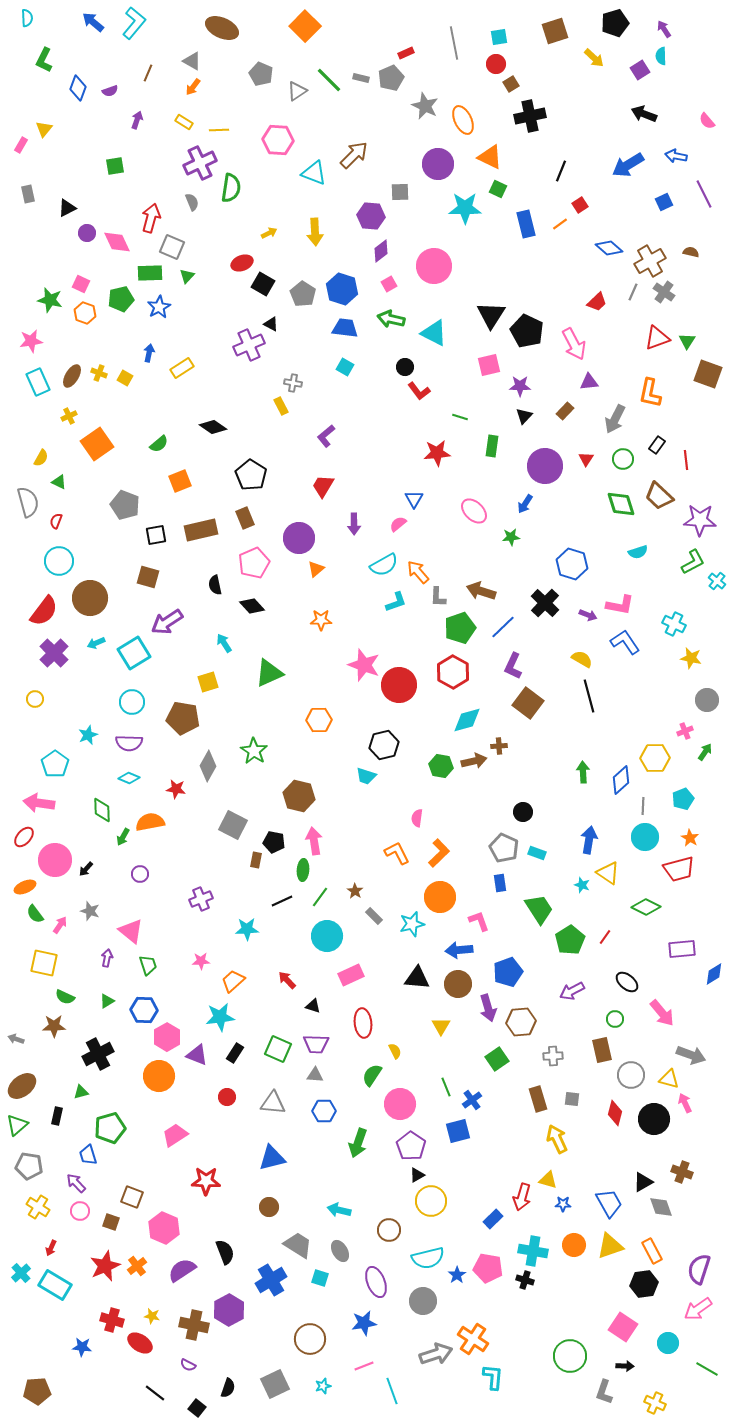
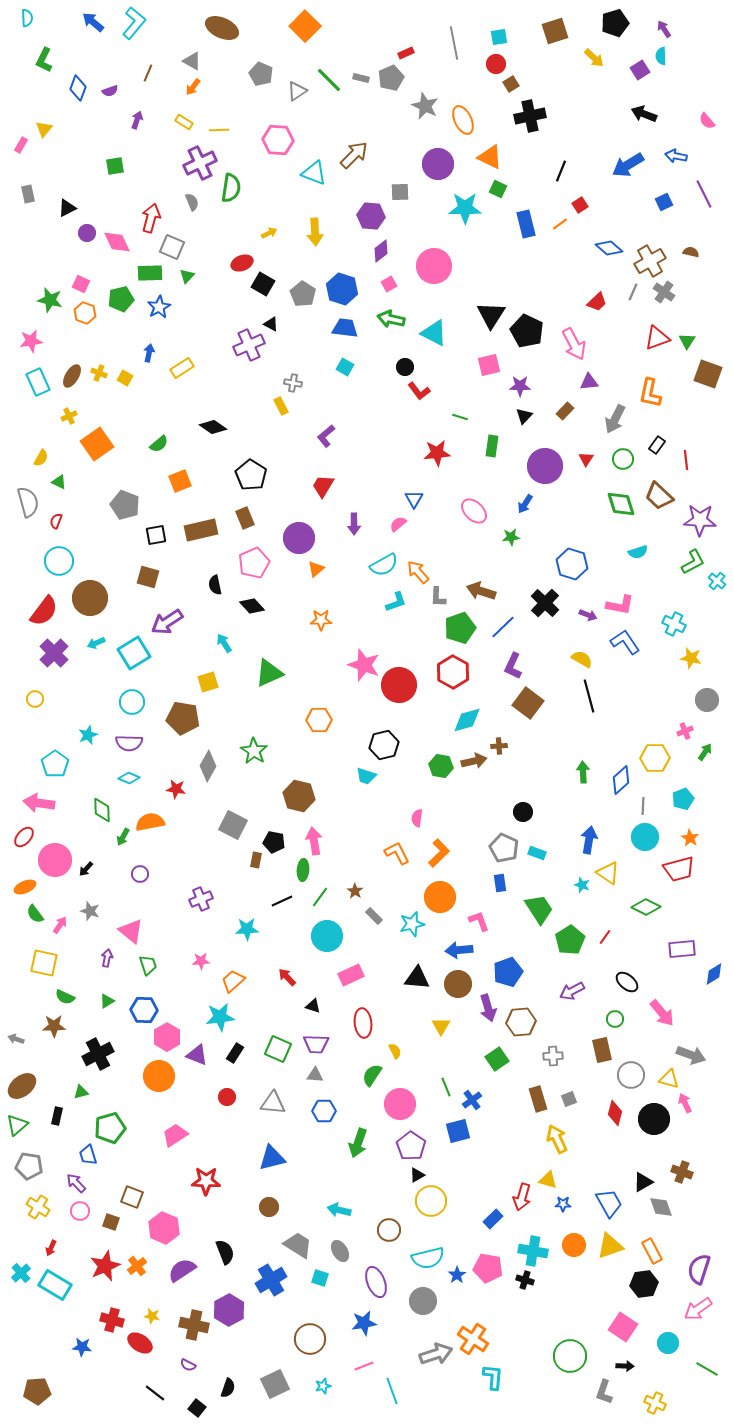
red arrow at (287, 980): moved 3 px up
gray square at (572, 1099): moved 3 px left; rotated 28 degrees counterclockwise
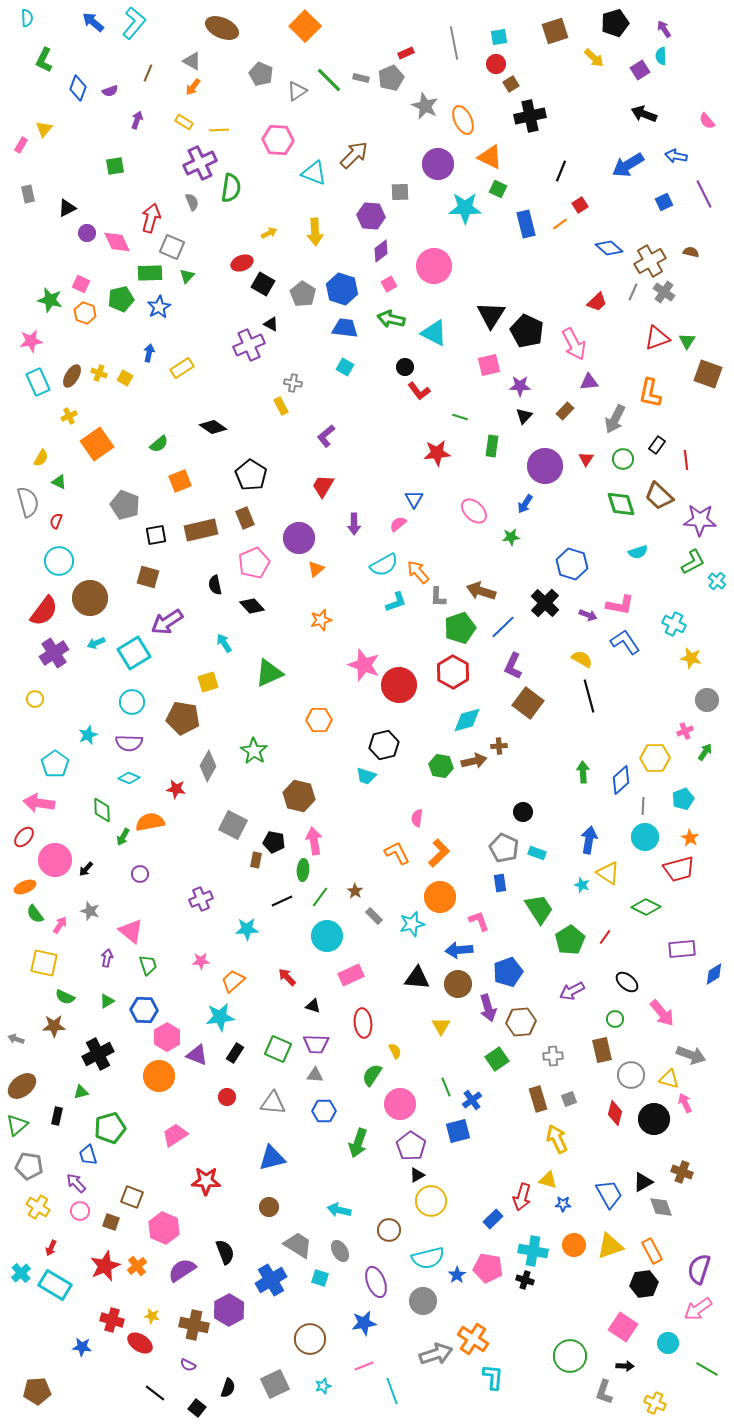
orange star at (321, 620): rotated 15 degrees counterclockwise
purple cross at (54, 653): rotated 12 degrees clockwise
blue trapezoid at (609, 1203): moved 9 px up
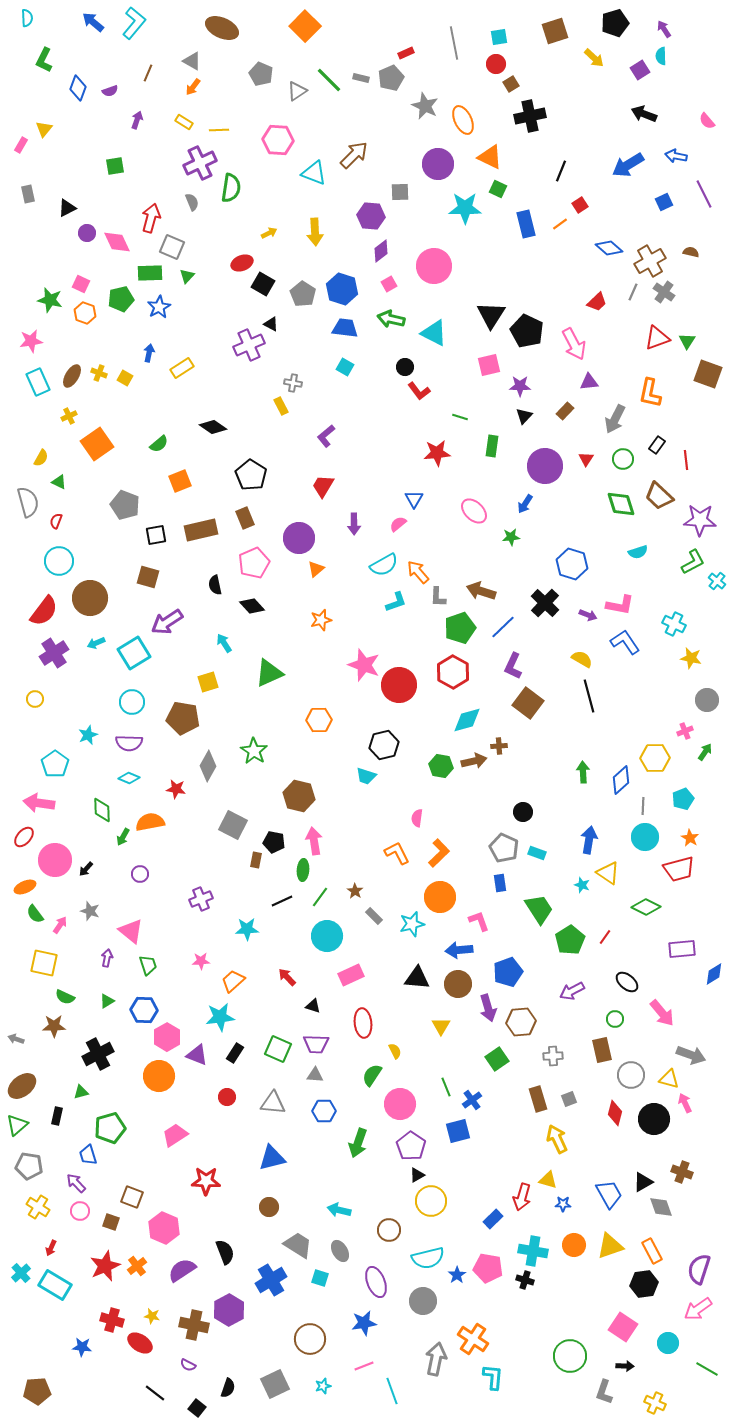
gray arrow at (436, 1354): moved 5 px down; rotated 60 degrees counterclockwise
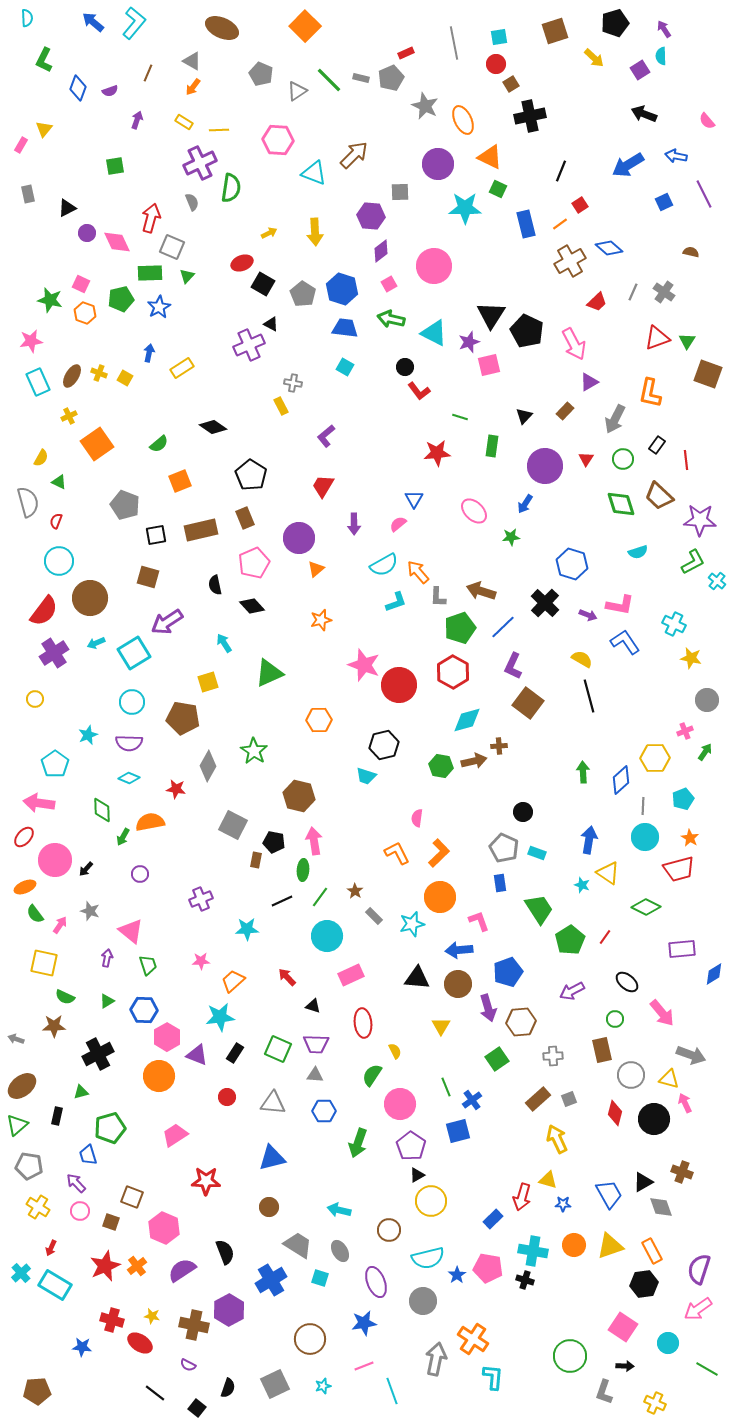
brown cross at (650, 261): moved 80 px left
purple triangle at (589, 382): rotated 24 degrees counterclockwise
purple star at (520, 386): moved 51 px left, 44 px up; rotated 20 degrees counterclockwise
brown rectangle at (538, 1099): rotated 65 degrees clockwise
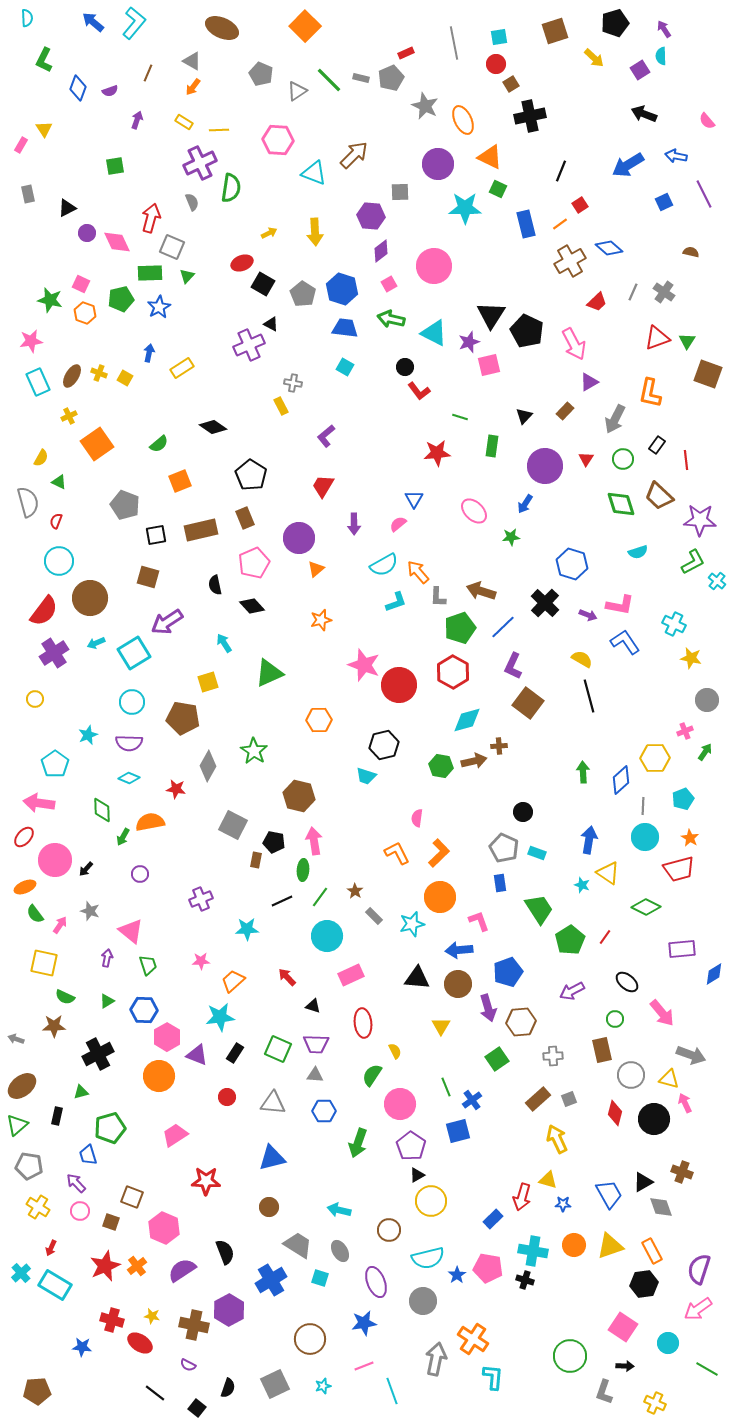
yellow triangle at (44, 129): rotated 12 degrees counterclockwise
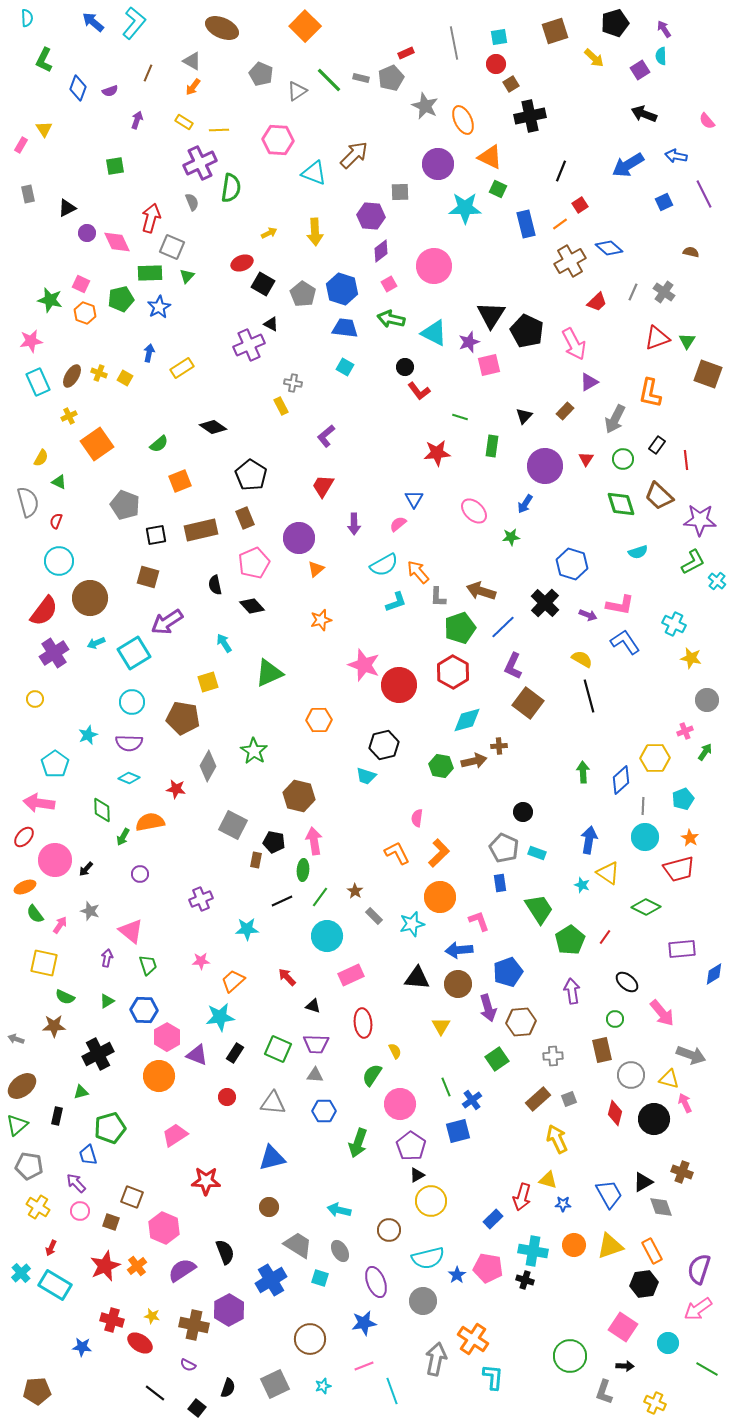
purple arrow at (572, 991): rotated 110 degrees clockwise
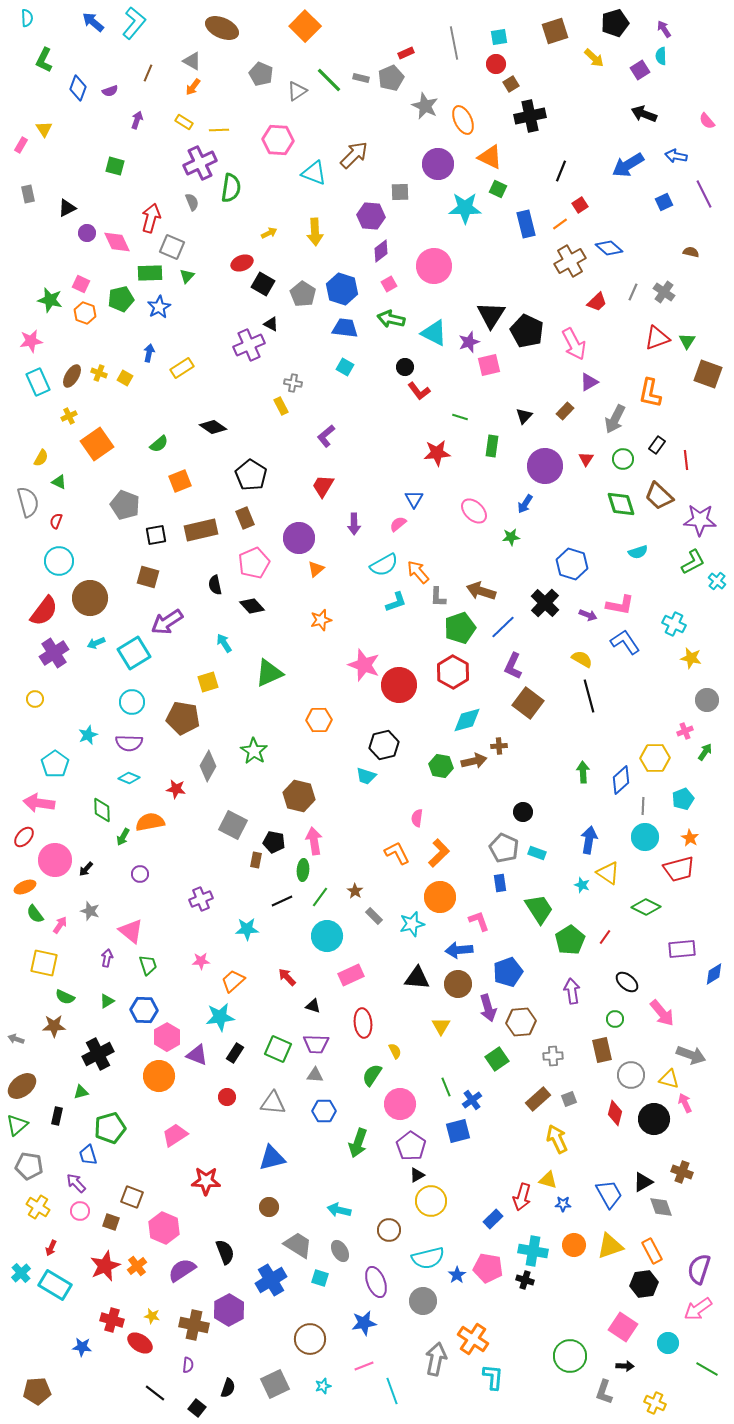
green square at (115, 166): rotated 24 degrees clockwise
purple semicircle at (188, 1365): rotated 112 degrees counterclockwise
